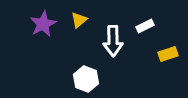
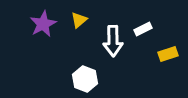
white rectangle: moved 2 px left, 3 px down
white hexagon: moved 1 px left
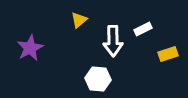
purple star: moved 13 px left, 24 px down
white hexagon: moved 13 px right; rotated 15 degrees counterclockwise
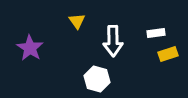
yellow triangle: moved 2 px left, 1 px down; rotated 24 degrees counterclockwise
white rectangle: moved 13 px right, 4 px down; rotated 18 degrees clockwise
purple star: rotated 12 degrees counterclockwise
white hexagon: moved 1 px left; rotated 10 degrees clockwise
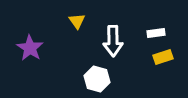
yellow rectangle: moved 5 px left, 3 px down
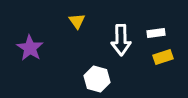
white arrow: moved 8 px right, 1 px up
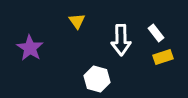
white rectangle: rotated 60 degrees clockwise
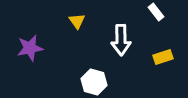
white rectangle: moved 21 px up
purple star: rotated 28 degrees clockwise
white hexagon: moved 3 px left, 3 px down
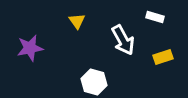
white rectangle: moved 1 px left, 5 px down; rotated 36 degrees counterclockwise
white arrow: moved 2 px right; rotated 28 degrees counterclockwise
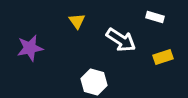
white arrow: moved 2 px left; rotated 28 degrees counterclockwise
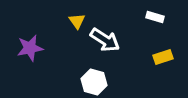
white arrow: moved 16 px left
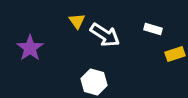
white rectangle: moved 2 px left, 12 px down
white arrow: moved 5 px up
purple star: rotated 24 degrees counterclockwise
yellow rectangle: moved 12 px right, 3 px up
